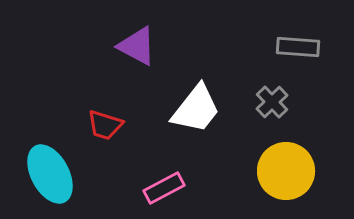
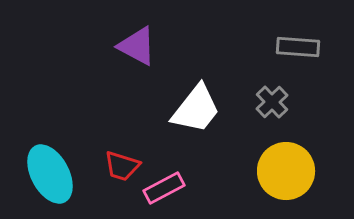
red trapezoid: moved 17 px right, 41 px down
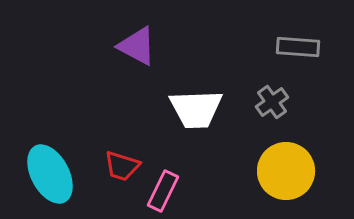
gray cross: rotated 8 degrees clockwise
white trapezoid: rotated 50 degrees clockwise
pink rectangle: moved 1 px left, 3 px down; rotated 36 degrees counterclockwise
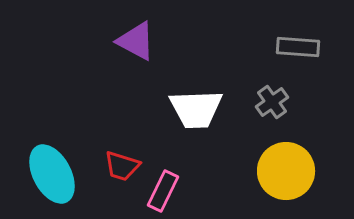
purple triangle: moved 1 px left, 5 px up
cyan ellipse: moved 2 px right
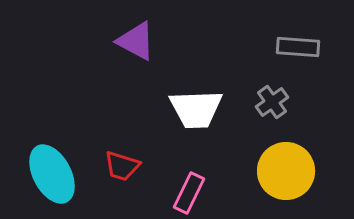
pink rectangle: moved 26 px right, 2 px down
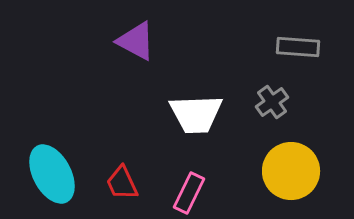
white trapezoid: moved 5 px down
red trapezoid: moved 17 px down; rotated 48 degrees clockwise
yellow circle: moved 5 px right
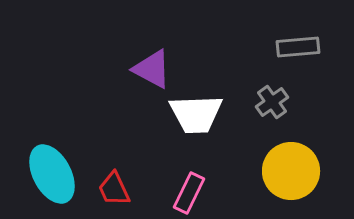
purple triangle: moved 16 px right, 28 px down
gray rectangle: rotated 9 degrees counterclockwise
red trapezoid: moved 8 px left, 6 px down
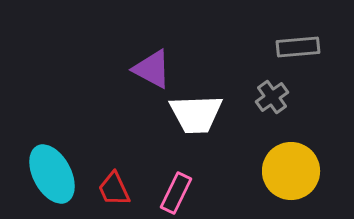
gray cross: moved 5 px up
pink rectangle: moved 13 px left
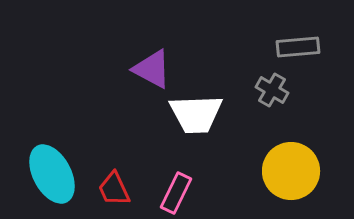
gray cross: moved 7 px up; rotated 24 degrees counterclockwise
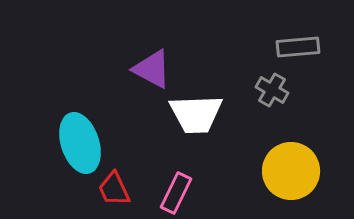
cyan ellipse: moved 28 px right, 31 px up; rotated 10 degrees clockwise
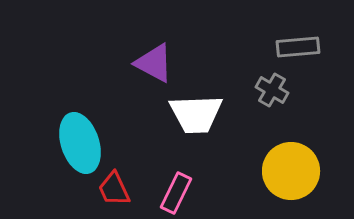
purple triangle: moved 2 px right, 6 px up
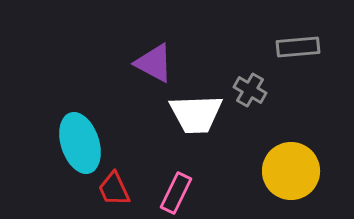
gray cross: moved 22 px left
